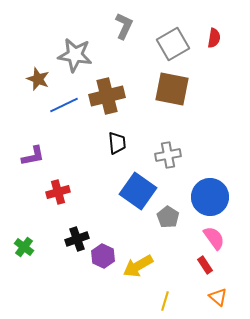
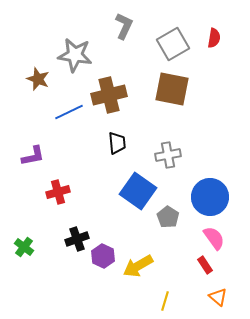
brown cross: moved 2 px right, 1 px up
blue line: moved 5 px right, 7 px down
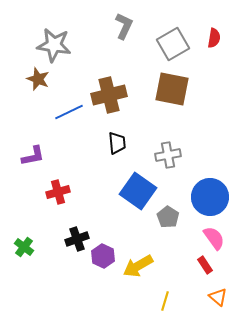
gray star: moved 21 px left, 10 px up
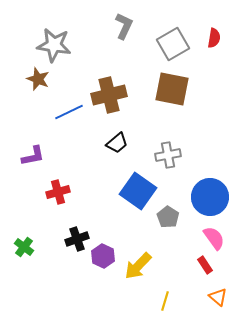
black trapezoid: rotated 55 degrees clockwise
yellow arrow: rotated 16 degrees counterclockwise
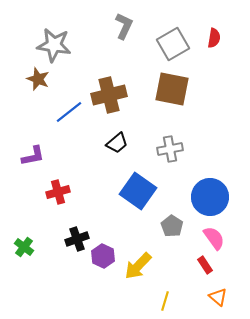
blue line: rotated 12 degrees counterclockwise
gray cross: moved 2 px right, 6 px up
gray pentagon: moved 4 px right, 9 px down
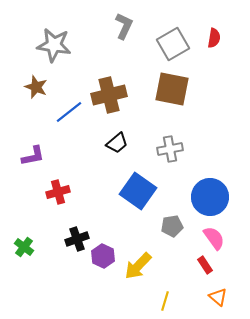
brown star: moved 2 px left, 8 px down
gray pentagon: rotated 30 degrees clockwise
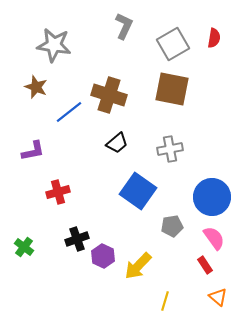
brown cross: rotated 32 degrees clockwise
purple L-shape: moved 5 px up
blue circle: moved 2 px right
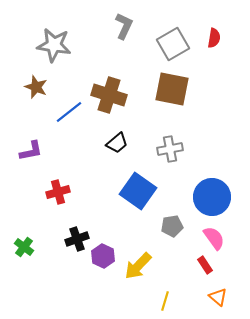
purple L-shape: moved 2 px left
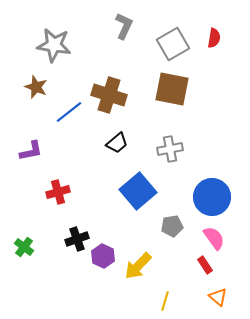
blue square: rotated 15 degrees clockwise
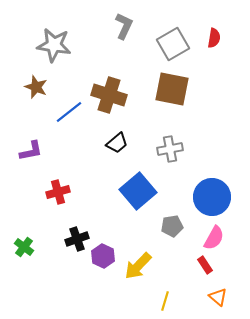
pink semicircle: rotated 65 degrees clockwise
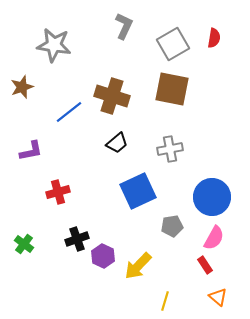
brown star: moved 14 px left; rotated 30 degrees clockwise
brown cross: moved 3 px right, 1 px down
blue square: rotated 15 degrees clockwise
green cross: moved 3 px up
